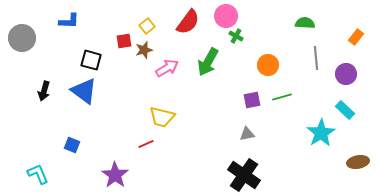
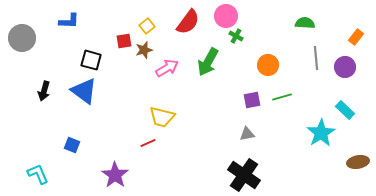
purple circle: moved 1 px left, 7 px up
red line: moved 2 px right, 1 px up
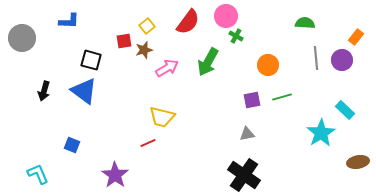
purple circle: moved 3 px left, 7 px up
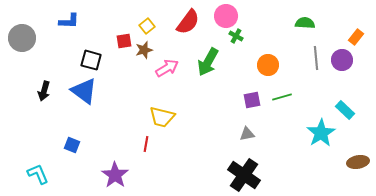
red line: moved 2 px left, 1 px down; rotated 56 degrees counterclockwise
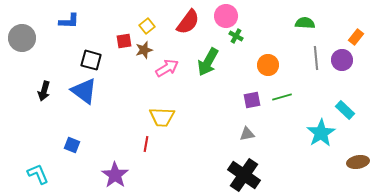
yellow trapezoid: rotated 12 degrees counterclockwise
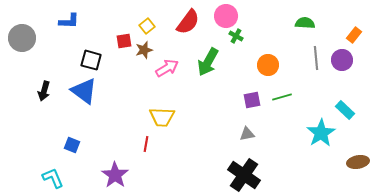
orange rectangle: moved 2 px left, 2 px up
cyan L-shape: moved 15 px right, 4 px down
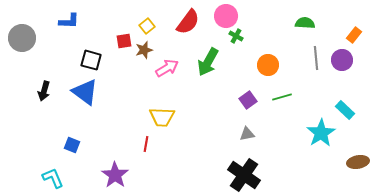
blue triangle: moved 1 px right, 1 px down
purple square: moved 4 px left; rotated 24 degrees counterclockwise
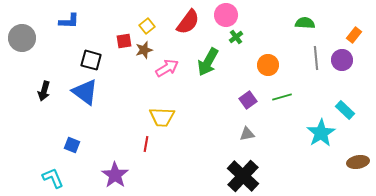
pink circle: moved 1 px up
green cross: moved 1 px down; rotated 24 degrees clockwise
black cross: moved 1 px left, 1 px down; rotated 8 degrees clockwise
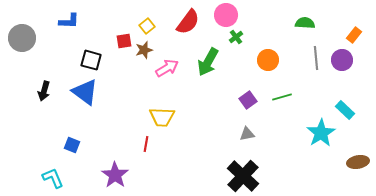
orange circle: moved 5 px up
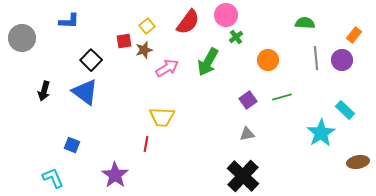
black square: rotated 30 degrees clockwise
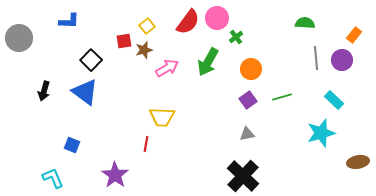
pink circle: moved 9 px left, 3 px down
gray circle: moved 3 px left
orange circle: moved 17 px left, 9 px down
cyan rectangle: moved 11 px left, 10 px up
cyan star: rotated 16 degrees clockwise
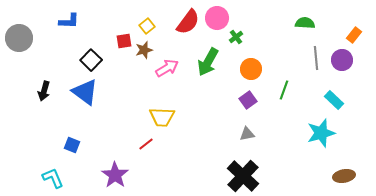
green line: moved 2 px right, 7 px up; rotated 54 degrees counterclockwise
red line: rotated 42 degrees clockwise
brown ellipse: moved 14 px left, 14 px down
